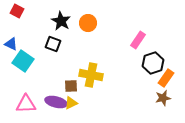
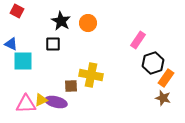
black square: rotated 21 degrees counterclockwise
cyan square: rotated 35 degrees counterclockwise
brown star: rotated 28 degrees clockwise
yellow triangle: moved 30 px left, 3 px up
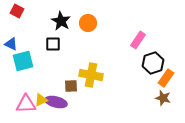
cyan square: rotated 15 degrees counterclockwise
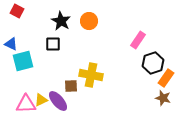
orange circle: moved 1 px right, 2 px up
purple ellipse: moved 2 px right, 1 px up; rotated 35 degrees clockwise
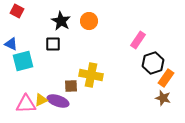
purple ellipse: rotated 30 degrees counterclockwise
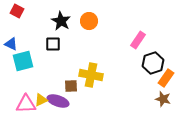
brown star: moved 1 px down
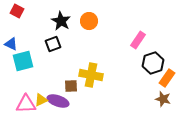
black square: rotated 21 degrees counterclockwise
orange rectangle: moved 1 px right
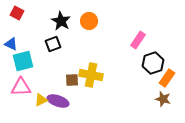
red square: moved 2 px down
brown square: moved 1 px right, 6 px up
pink triangle: moved 5 px left, 17 px up
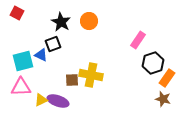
black star: moved 1 px down
blue triangle: moved 30 px right, 11 px down
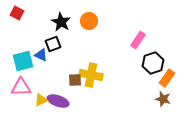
brown square: moved 3 px right
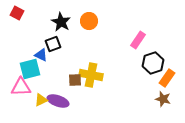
cyan square: moved 7 px right, 8 px down
